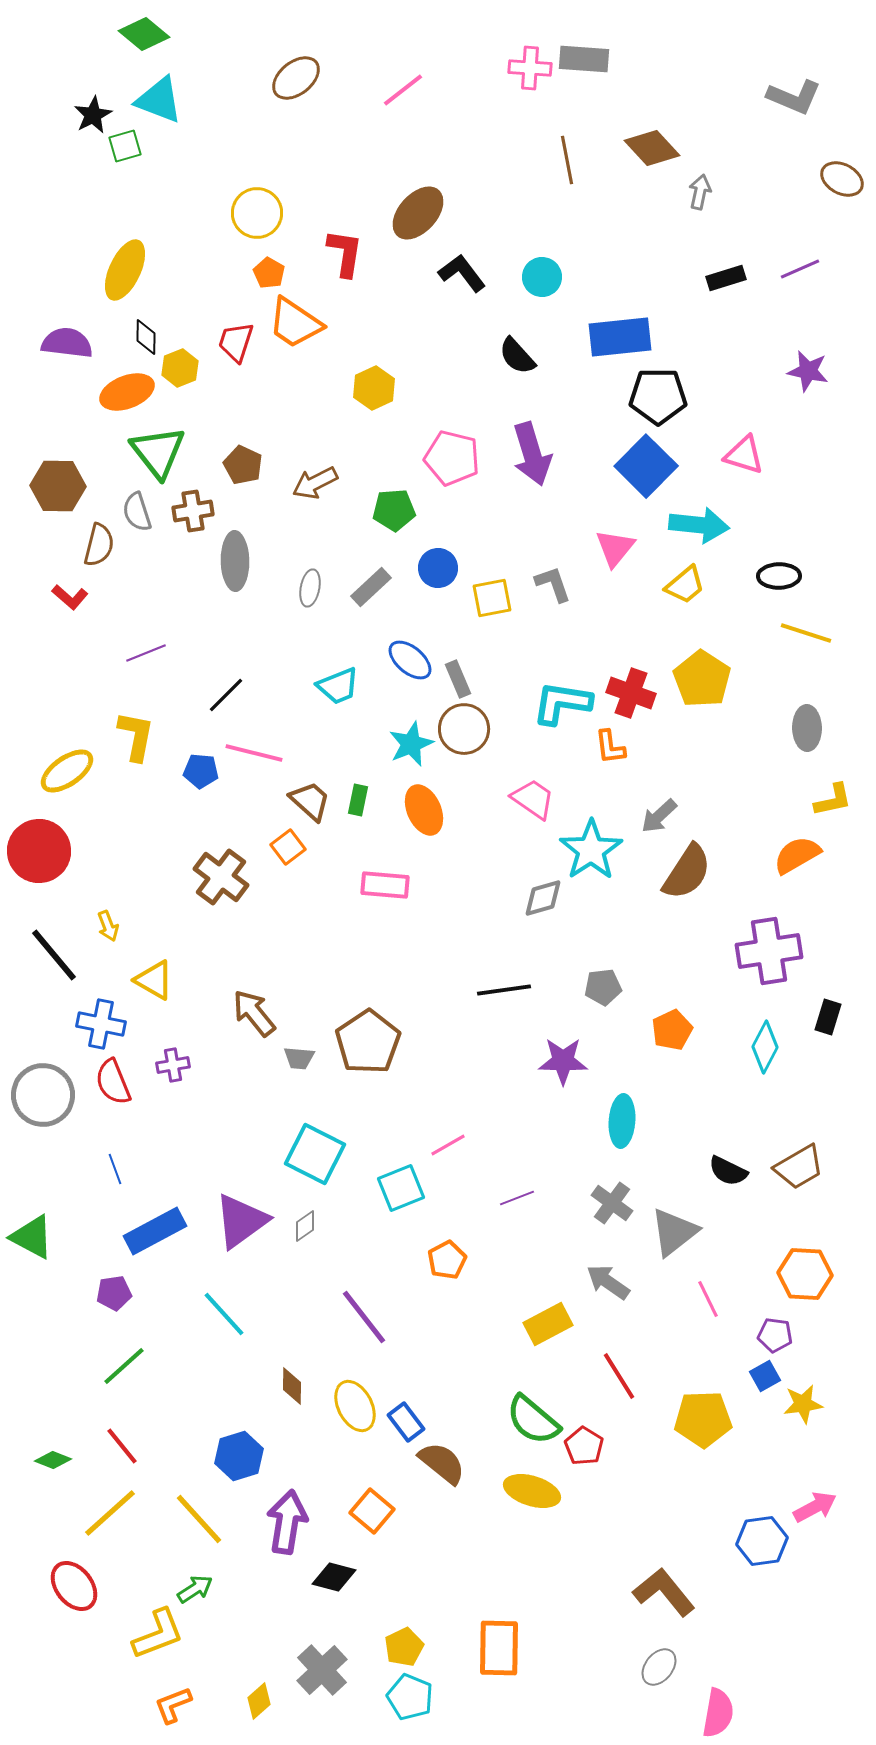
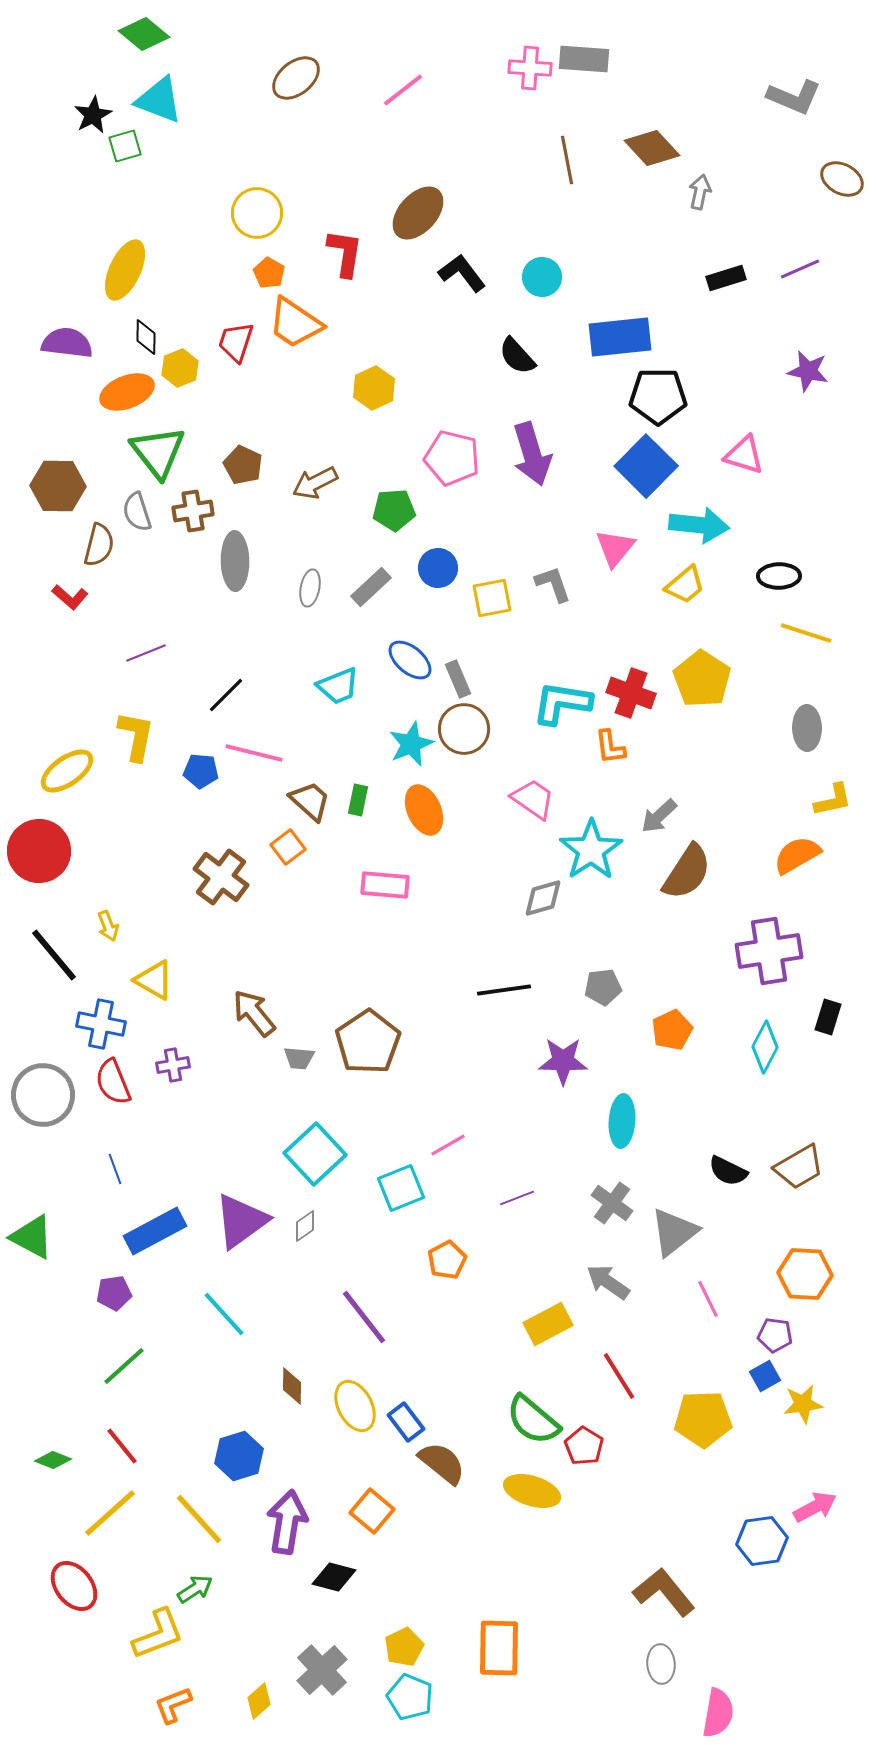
cyan square at (315, 1154): rotated 20 degrees clockwise
gray ellipse at (659, 1667): moved 2 px right, 3 px up; rotated 42 degrees counterclockwise
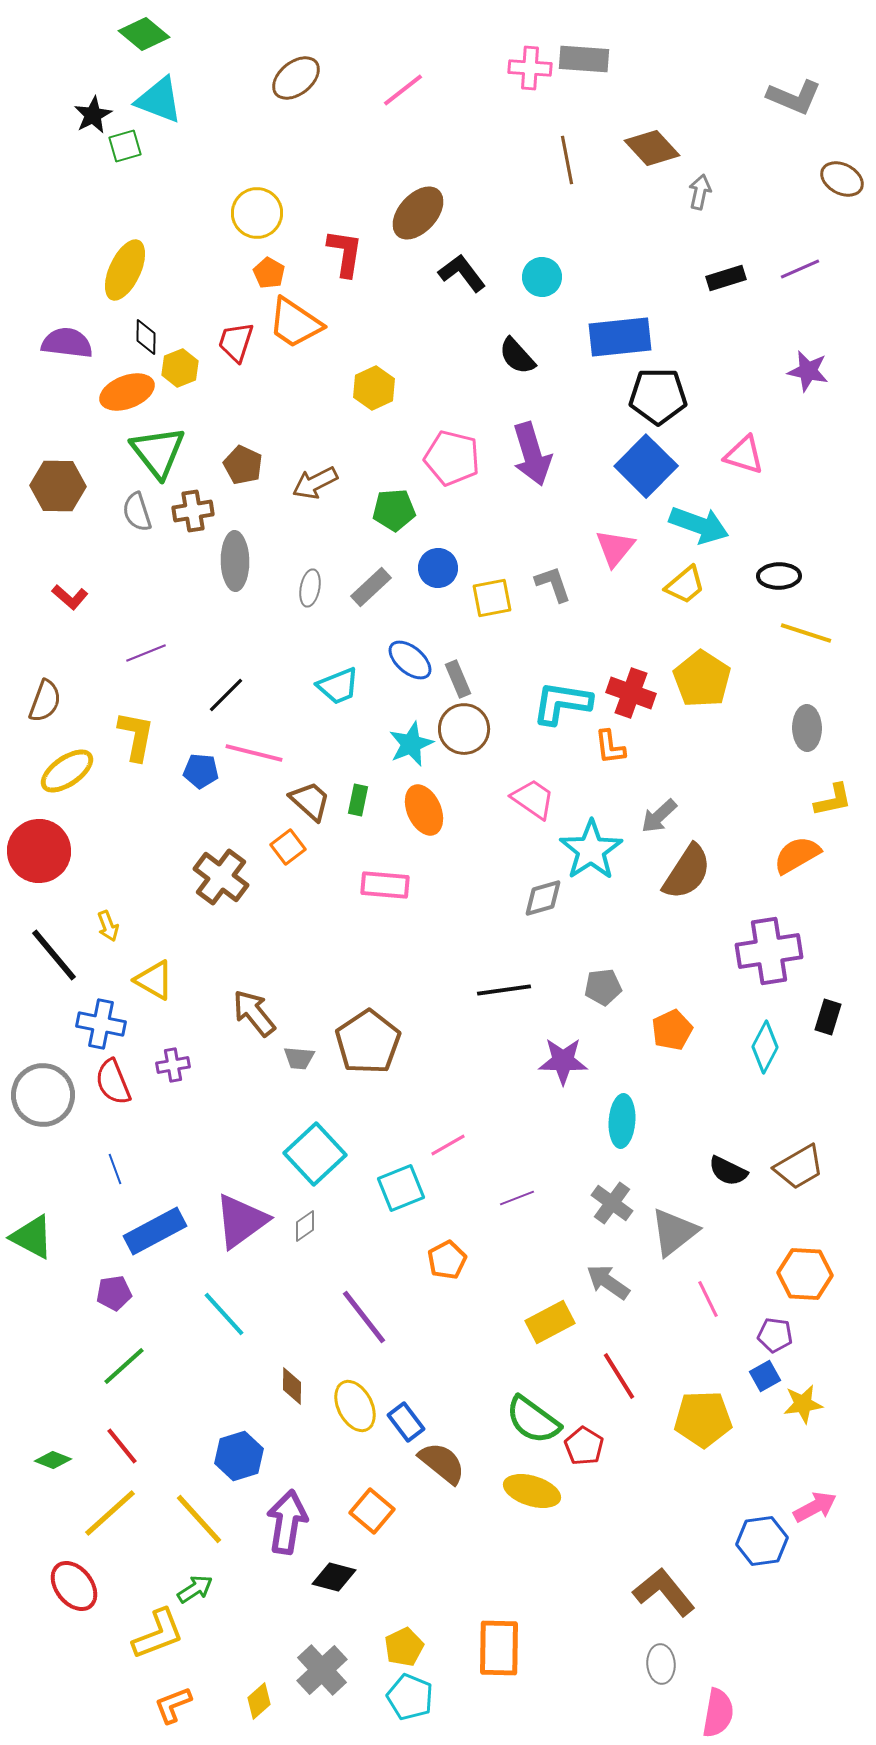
cyan arrow at (699, 525): rotated 14 degrees clockwise
brown semicircle at (99, 545): moved 54 px left, 156 px down; rotated 6 degrees clockwise
yellow rectangle at (548, 1324): moved 2 px right, 2 px up
green semicircle at (533, 1420): rotated 4 degrees counterclockwise
